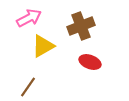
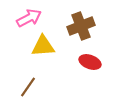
yellow triangle: rotated 25 degrees clockwise
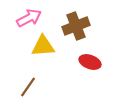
brown cross: moved 5 px left
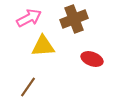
brown cross: moved 2 px left, 7 px up
red ellipse: moved 2 px right, 3 px up
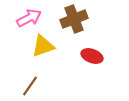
yellow triangle: rotated 15 degrees counterclockwise
red ellipse: moved 3 px up
brown line: moved 2 px right, 1 px up
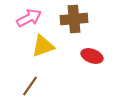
brown cross: rotated 16 degrees clockwise
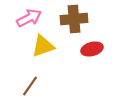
red ellipse: moved 7 px up; rotated 35 degrees counterclockwise
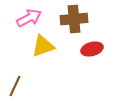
brown line: moved 15 px left; rotated 10 degrees counterclockwise
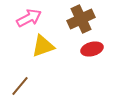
brown cross: moved 7 px right; rotated 20 degrees counterclockwise
brown line: moved 5 px right; rotated 15 degrees clockwise
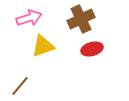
pink arrow: rotated 10 degrees clockwise
